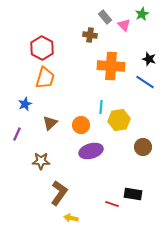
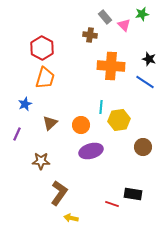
green star: rotated 16 degrees clockwise
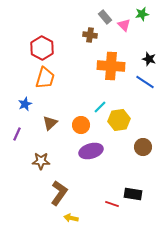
cyan line: moved 1 px left; rotated 40 degrees clockwise
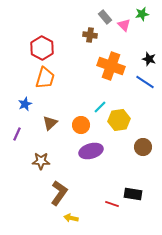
orange cross: rotated 16 degrees clockwise
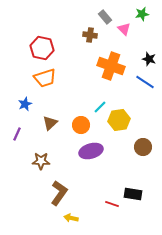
pink triangle: moved 4 px down
red hexagon: rotated 15 degrees counterclockwise
orange trapezoid: rotated 55 degrees clockwise
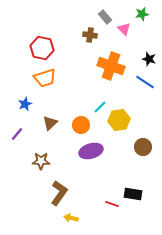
purple line: rotated 16 degrees clockwise
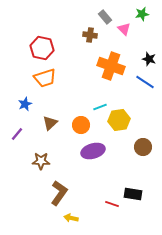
cyan line: rotated 24 degrees clockwise
purple ellipse: moved 2 px right
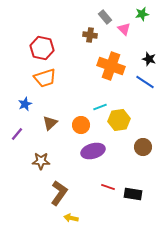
red line: moved 4 px left, 17 px up
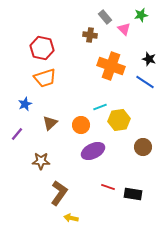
green star: moved 1 px left, 1 px down
purple ellipse: rotated 10 degrees counterclockwise
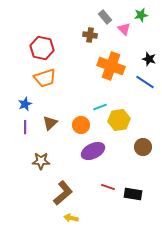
purple line: moved 8 px right, 7 px up; rotated 40 degrees counterclockwise
brown L-shape: moved 4 px right; rotated 15 degrees clockwise
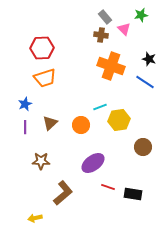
brown cross: moved 11 px right
red hexagon: rotated 15 degrees counterclockwise
purple ellipse: moved 12 px down; rotated 10 degrees counterclockwise
yellow arrow: moved 36 px left; rotated 24 degrees counterclockwise
